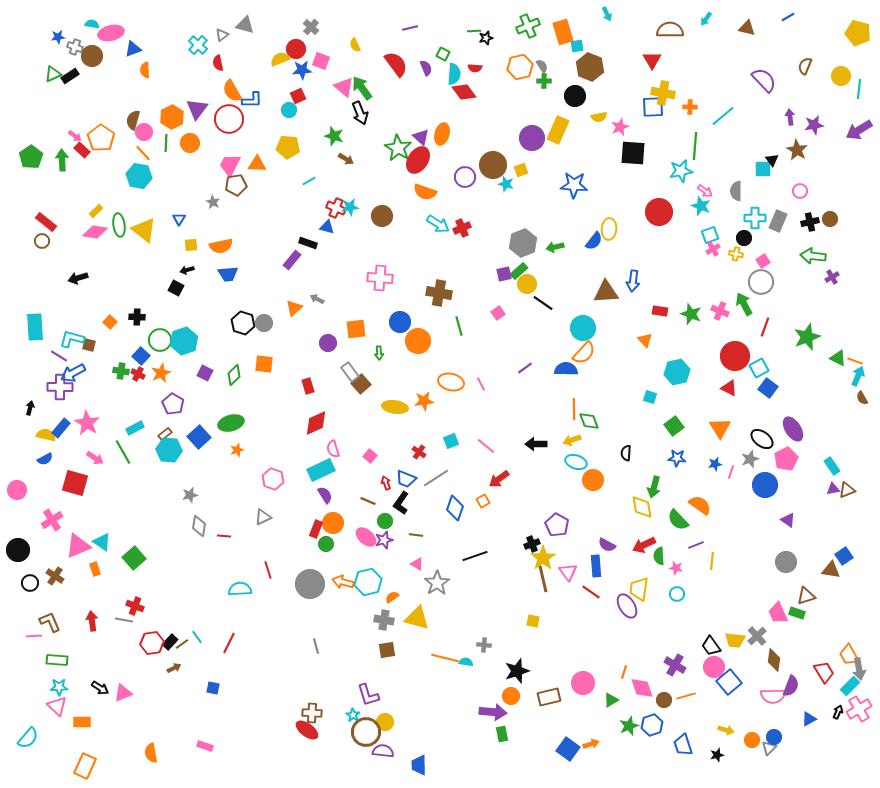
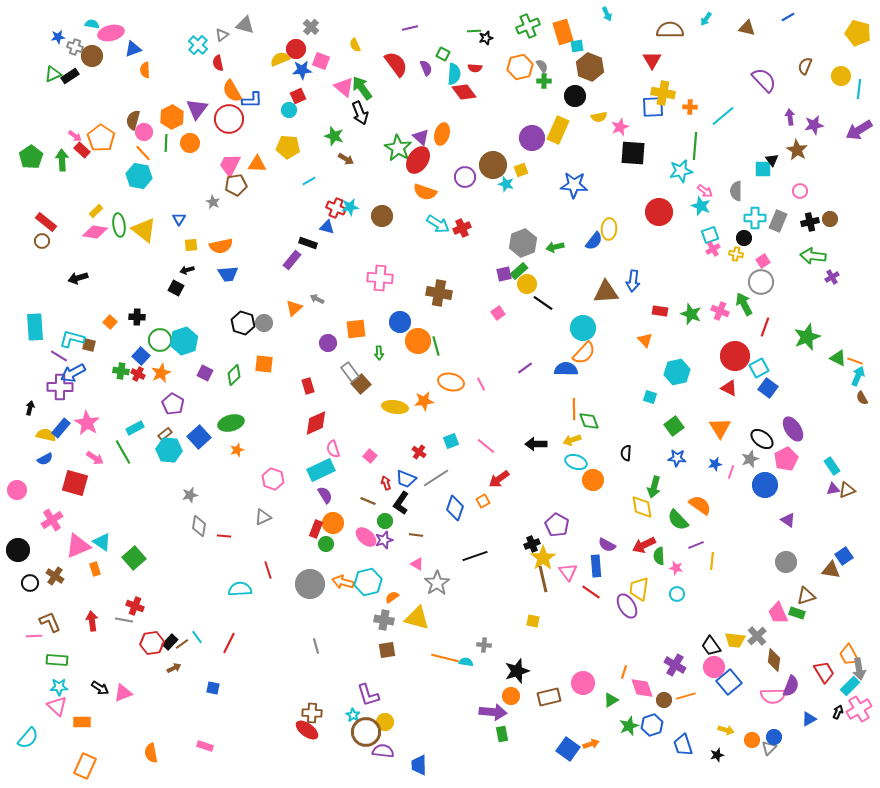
green line at (459, 326): moved 23 px left, 20 px down
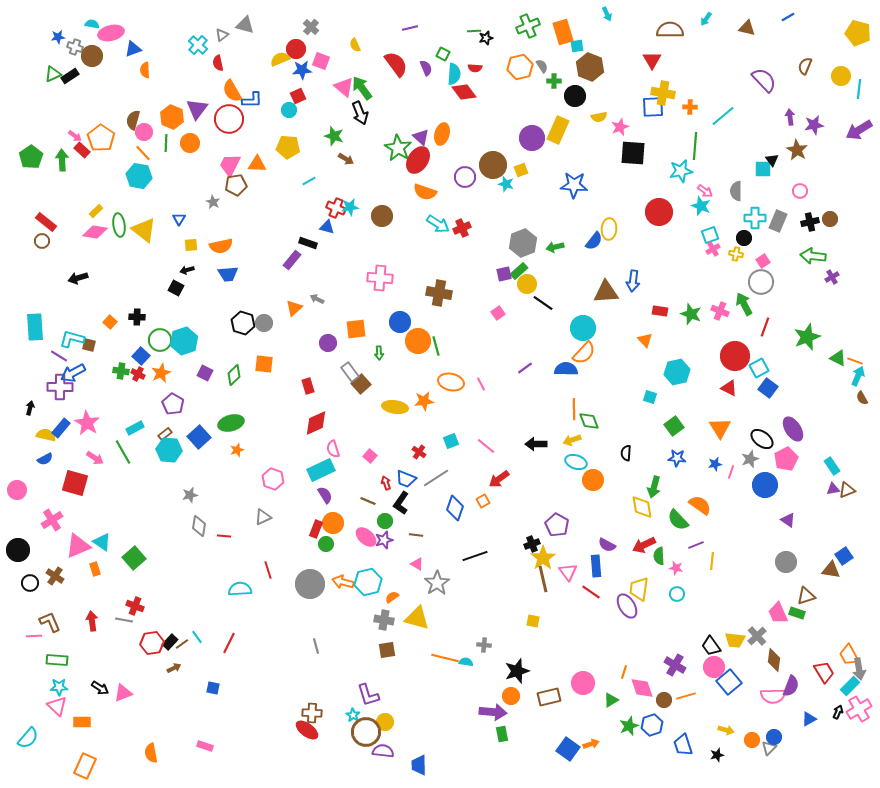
green cross at (544, 81): moved 10 px right
orange hexagon at (172, 117): rotated 10 degrees counterclockwise
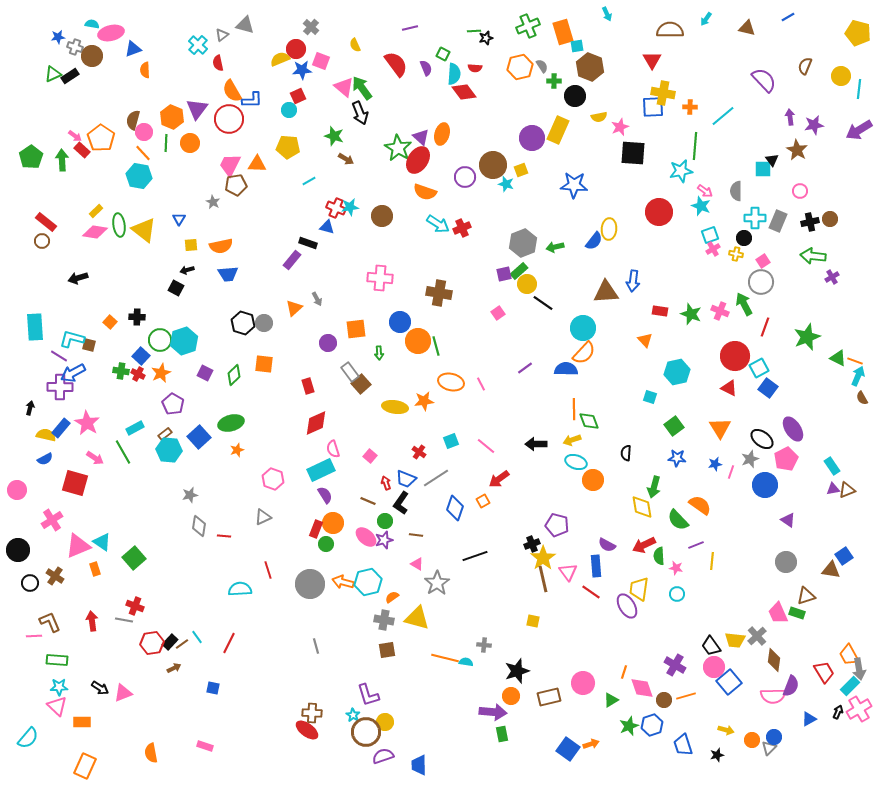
gray arrow at (317, 299): rotated 144 degrees counterclockwise
purple pentagon at (557, 525): rotated 15 degrees counterclockwise
purple semicircle at (383, 751): moved 5 px down; rotated 25 degrees counterclockwise
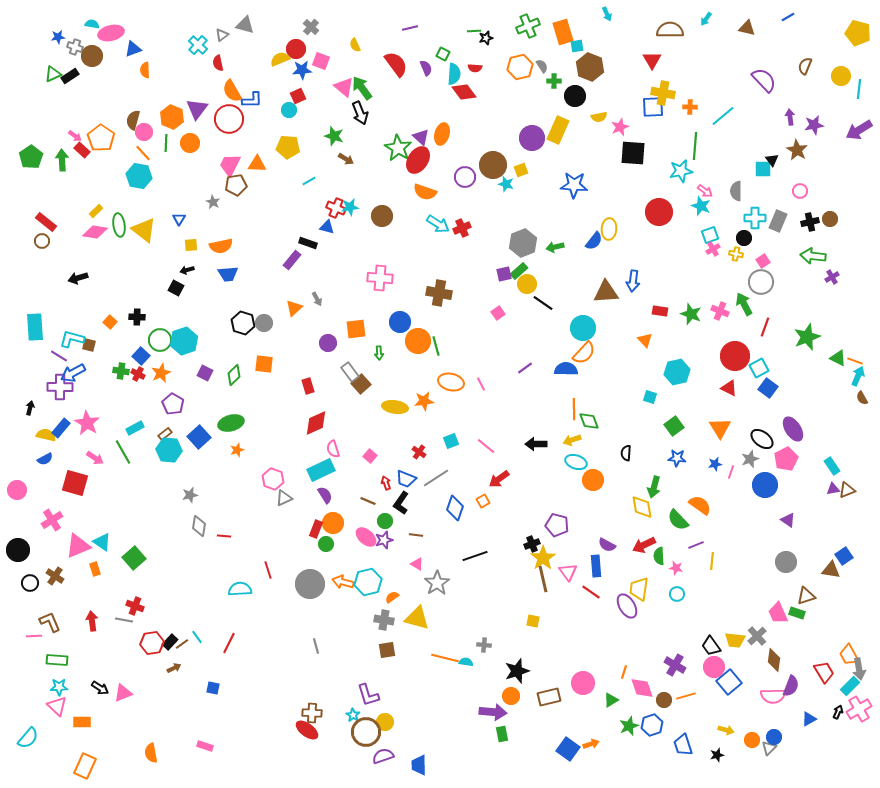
gray triangle at (263, 517): moved 21 px right, 19 px up
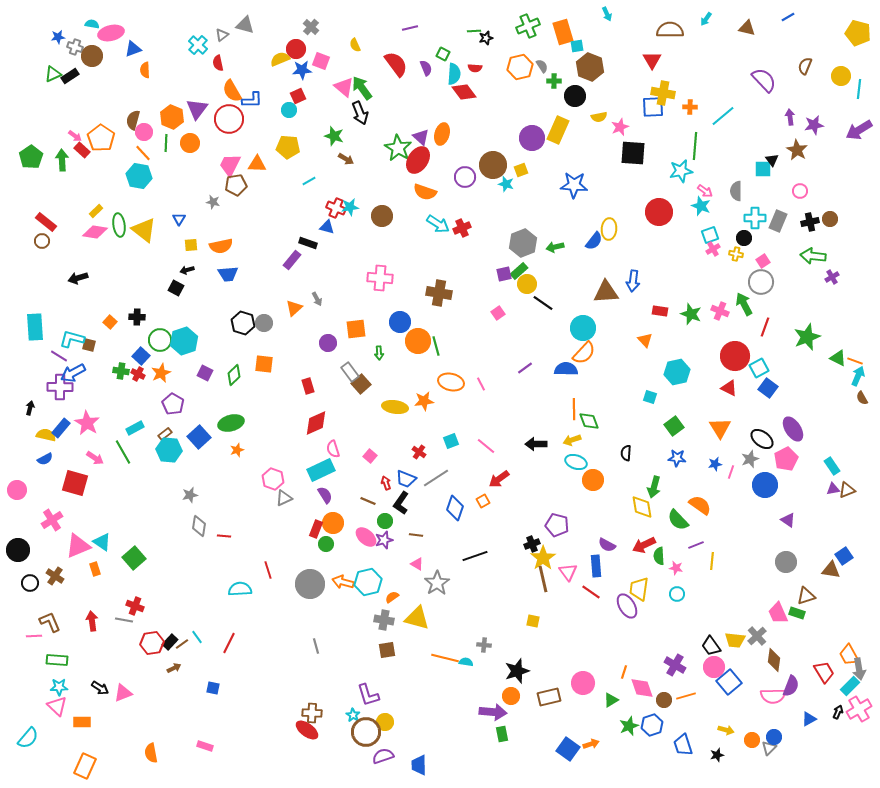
gray star at (213, 202): rotated 16 degrees counterclockwise
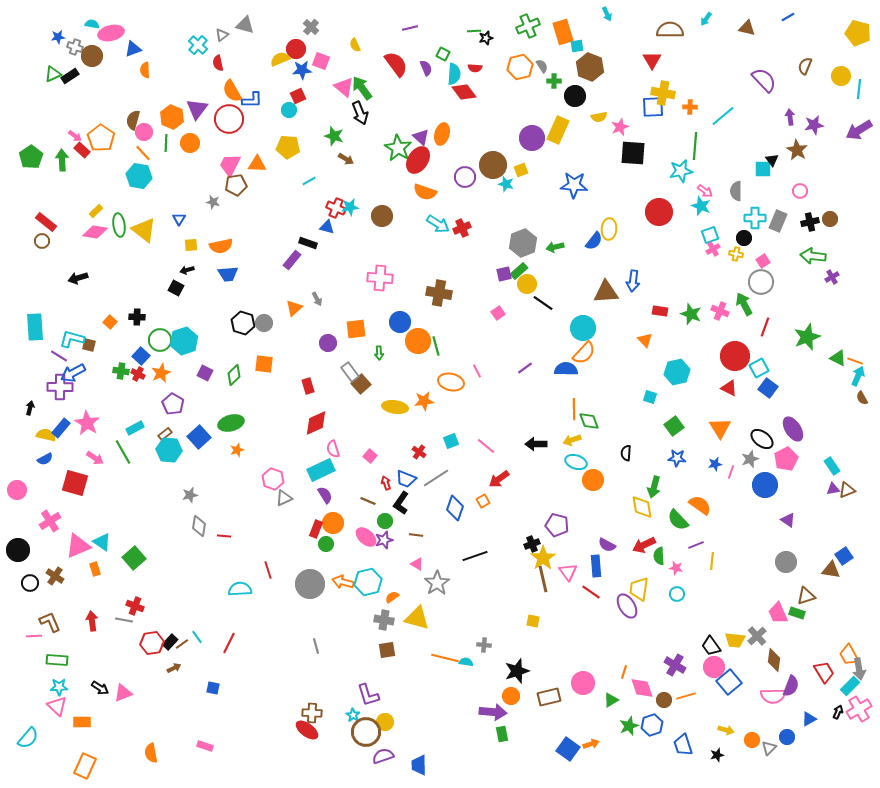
pink line at (481, 384): moved 4 px left, 13 px up
pink cross at (52, 520): moved 2 px left, 1 px down
blue circle at (774, 737): moved 13 px right
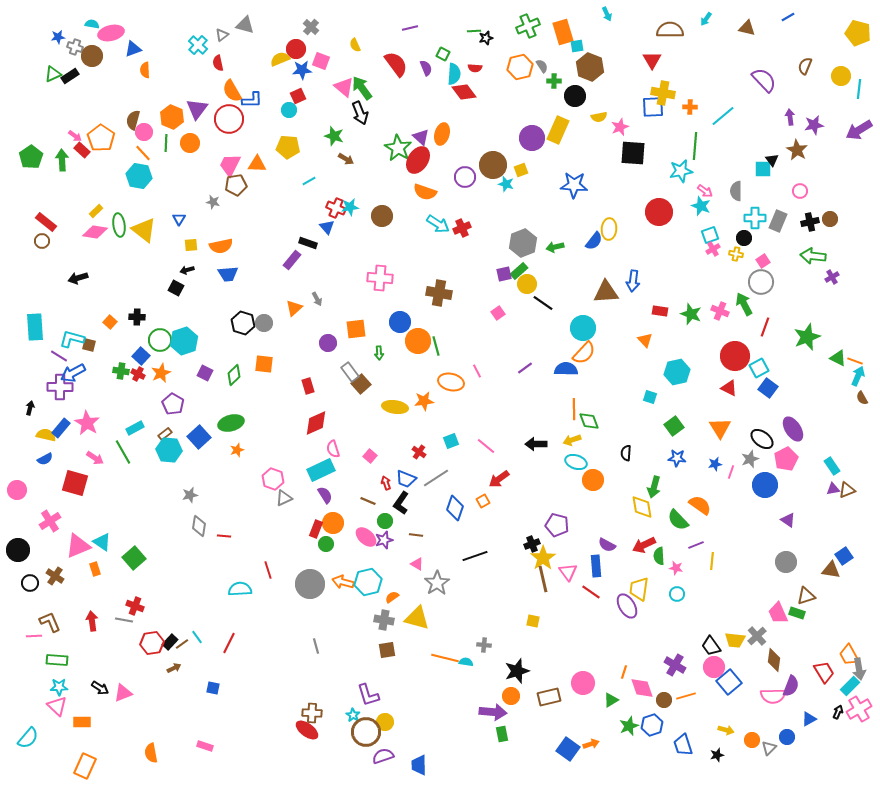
blue triangle at (327, 227): rotated 35 degrees clockwise
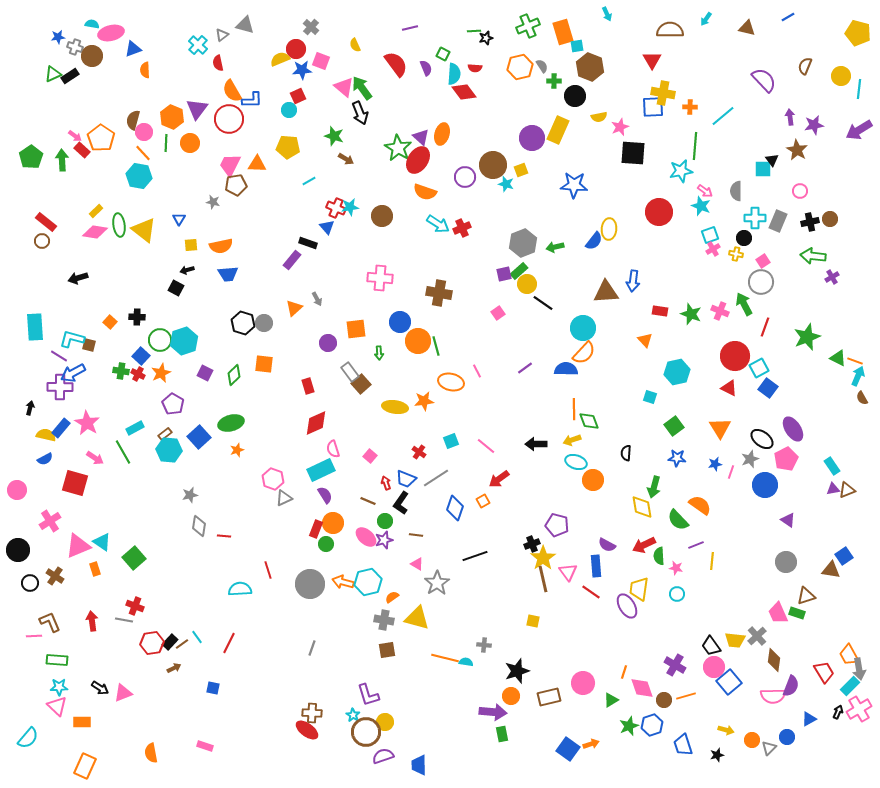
gray line at (316, 646): moved 4 px left, 2 px down; rotated 35 degrees clockwise
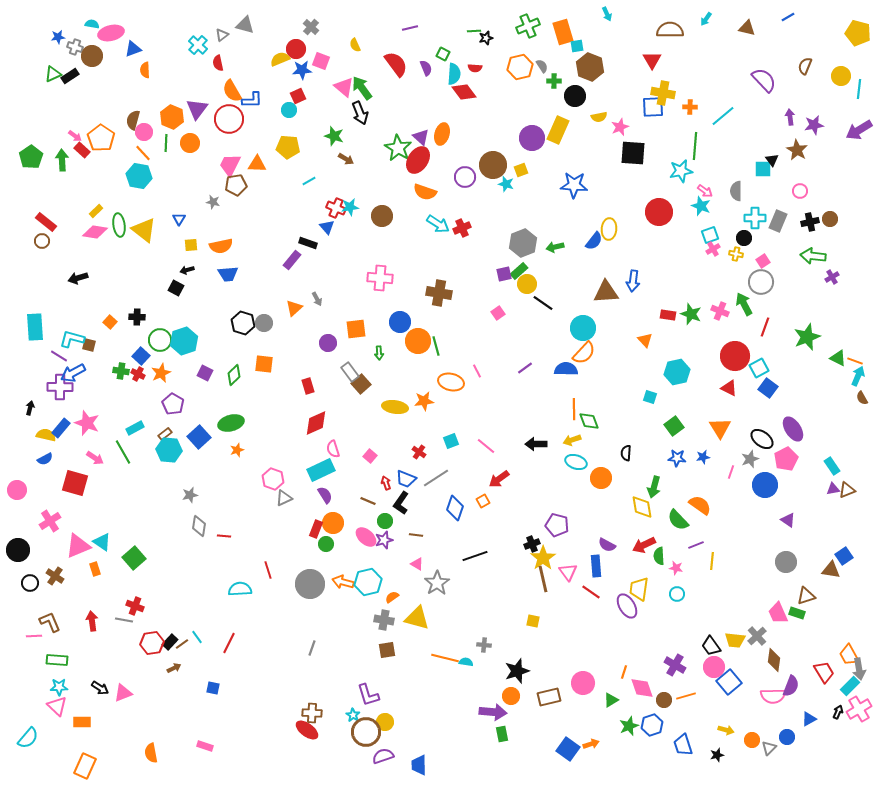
red rectangle at (660, 311): moved 8 px right, 4 px down
pink star at (87, 423): rotated 10 degrees counterclockwise
blue star at (715, 464): moved 12 px left, 7 px up
orange circle at (593, 480): moved 8 px right, 2 px up
